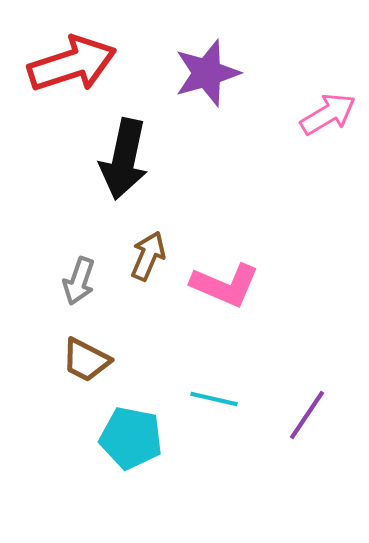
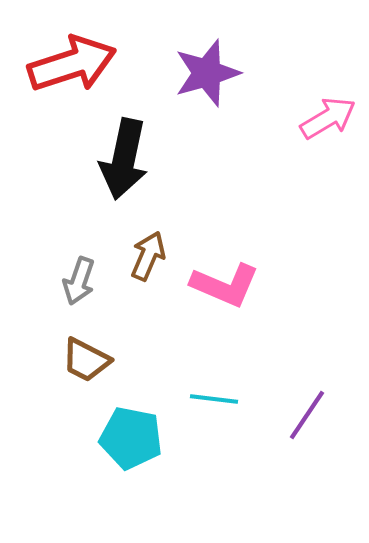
pink arrow: moved 4 px down
cyan line: rotated 6 degrees counterclockwise
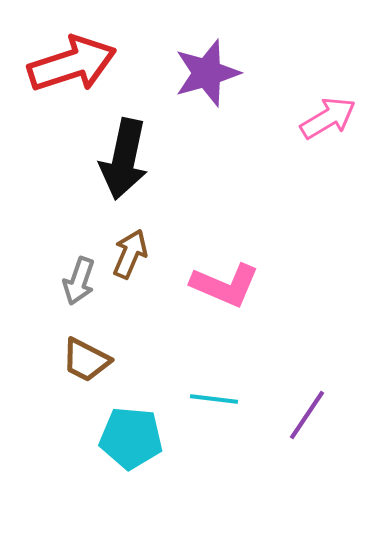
brown arrow: moved 18 px left, 2 px up
cyan pentagon: rotated 6 degrees counterclockwise
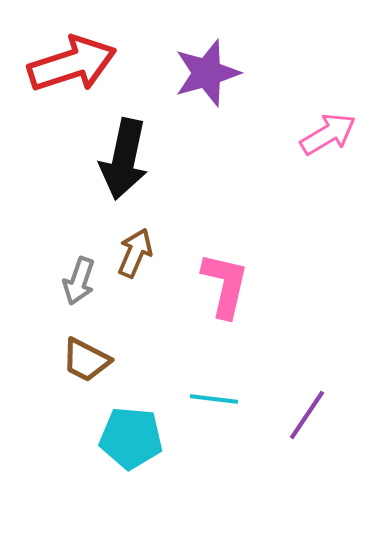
pink arrow: moved 16 px down
brown arrow: moved 5 px right, 1 px up
pink L-shape: rotated 100 degrees counterclockwise
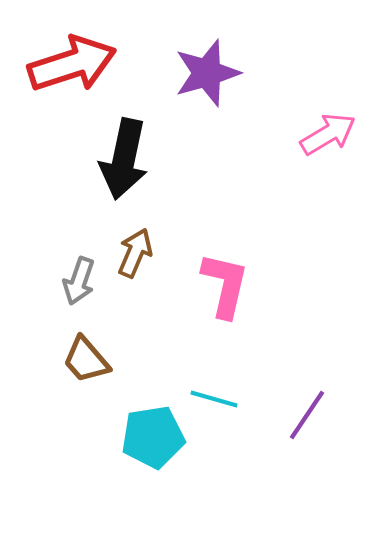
brown trapezoid: rotated 22 degrees clockwise
cyan line: rotated 9 degrees clockwise
cyan pentagon: moved 22 px right, 1 px up; rotated 14 degrees counterclockwise
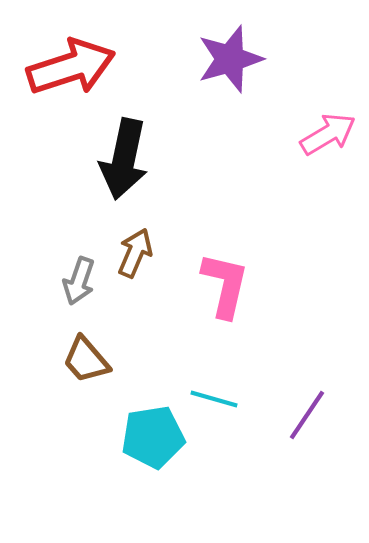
red arrow: moved 1 px left, 3 px down
purple star: moved 23 px right, 14 px up
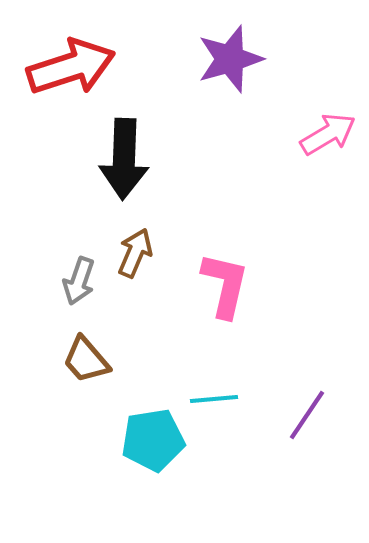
black arrow: rotated 10 degrees counterclockwise
cyan line: rotated 21 degrees counterclockwise
cyan pentagon: moved 3 px down
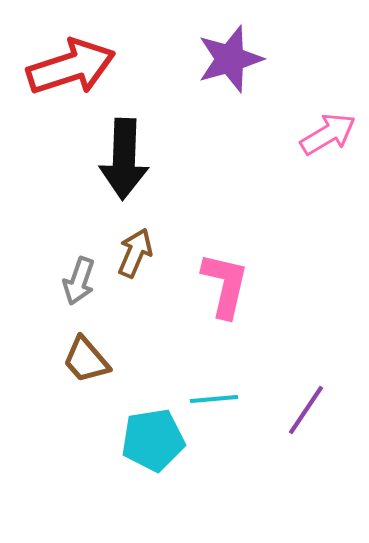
purple line: moved 1 px left, 5 px up
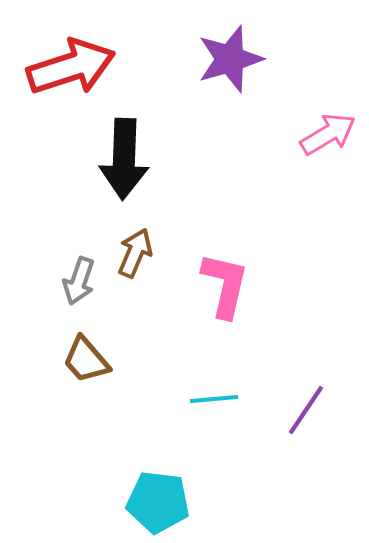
cyan pentagon: moved 5 px right, 62 px down; rotated 16 degrees clockwise
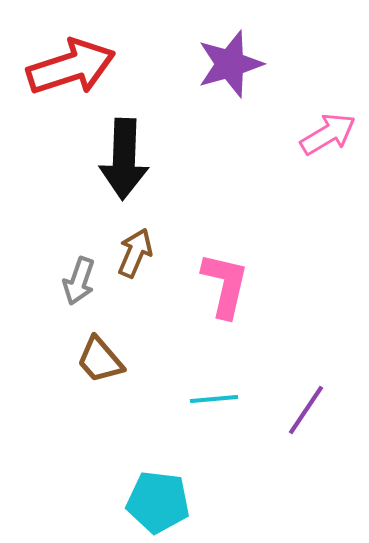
purple star: moved 5 px down
brown trapezoid: moved 14 px right
